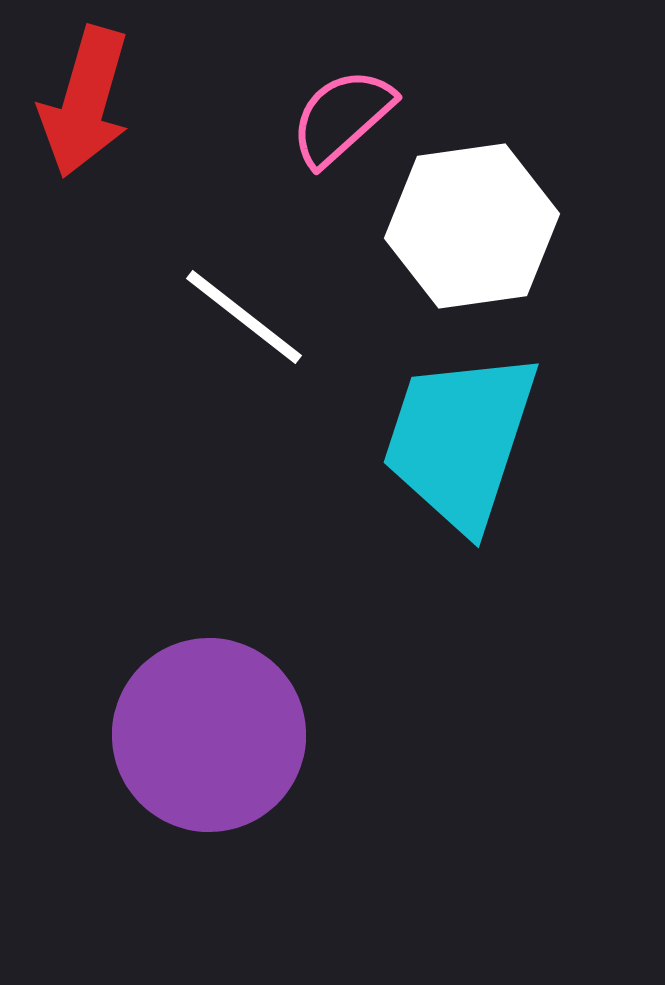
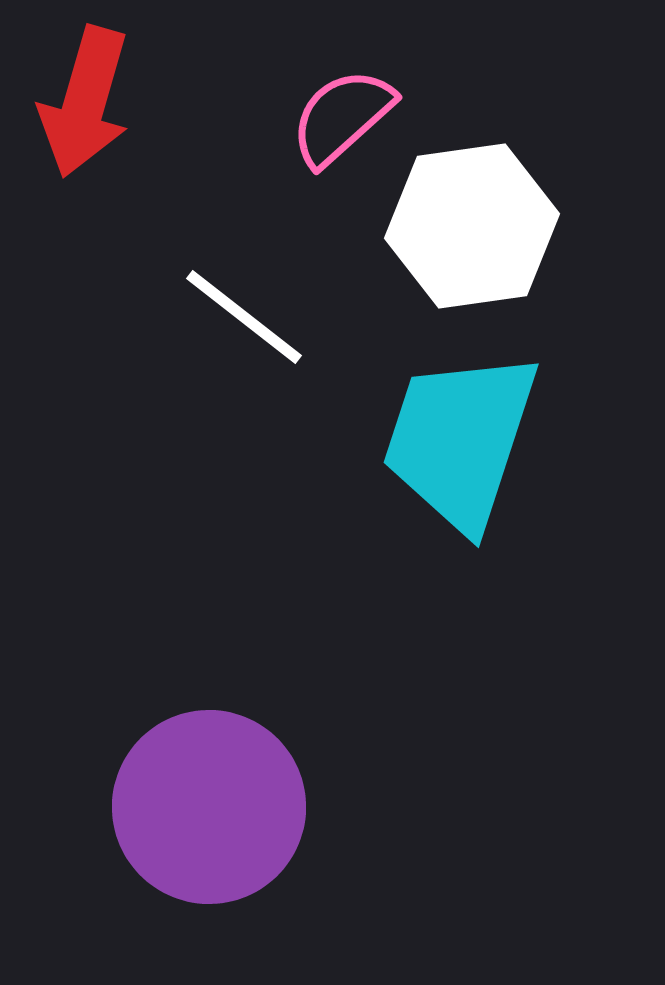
purple circle: moved 72 px down
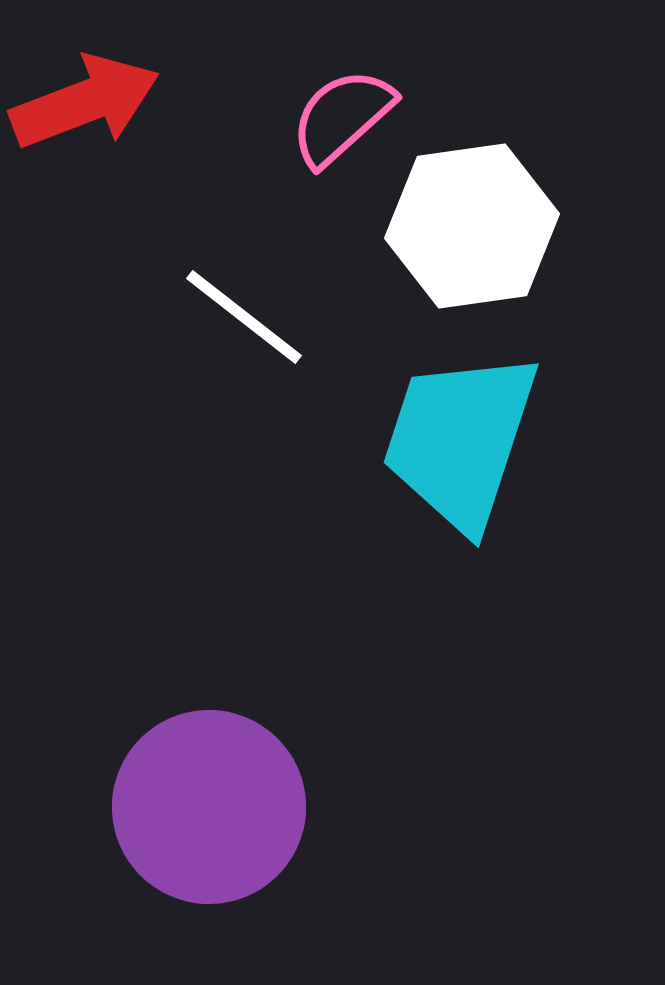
red arrow: rotated 127 degrees counterclockwise
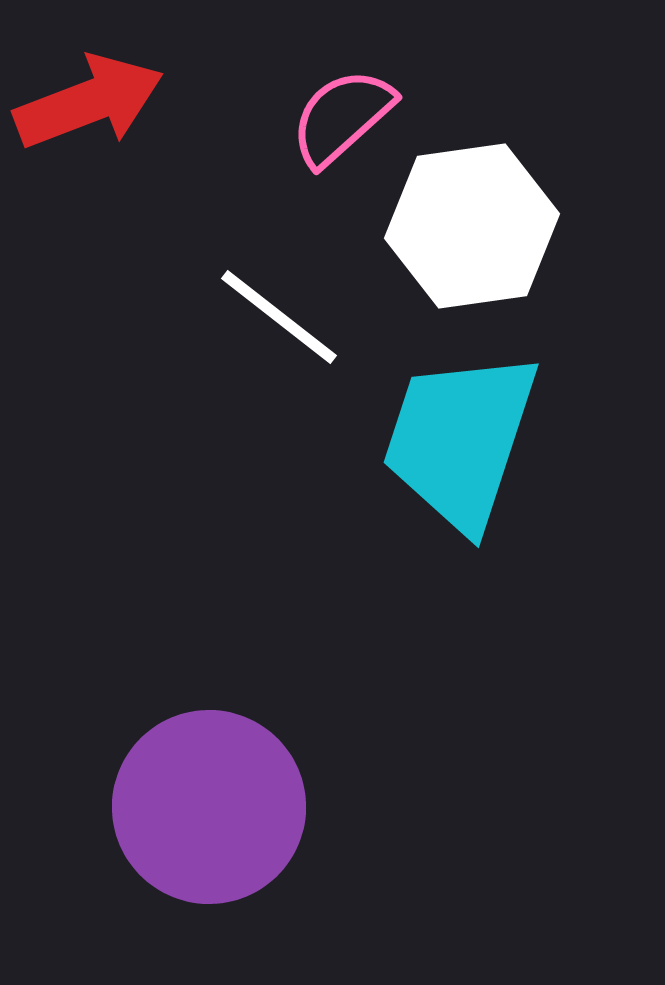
red arrow: moved 4 px right
white line: moved 35 px right
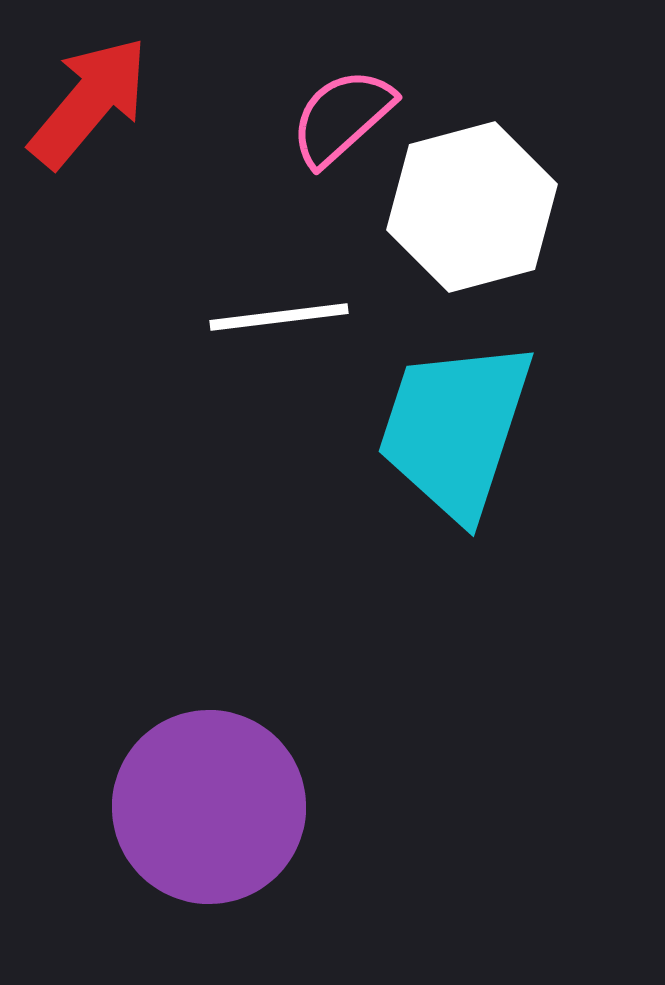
red arrow: rotated 29 degrees counterclockwise
white hexagon: moved 19 px up; rotated 7 degrees counterclockwise
white line: rotated 45 degrees counterclockwise
cyan trapezoid: moved 5 px left, 11 px up
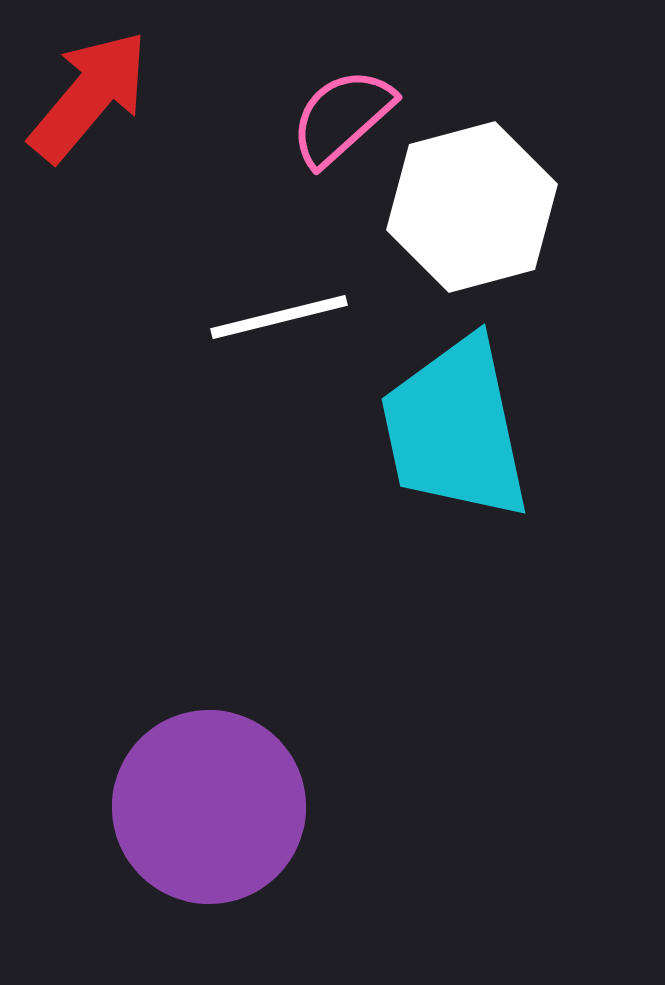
red arrow: moved 6 px up
white line: rotated 7 degrees counterclockwise
cyan trapezoid: rotated 30 degrees counterclockwise
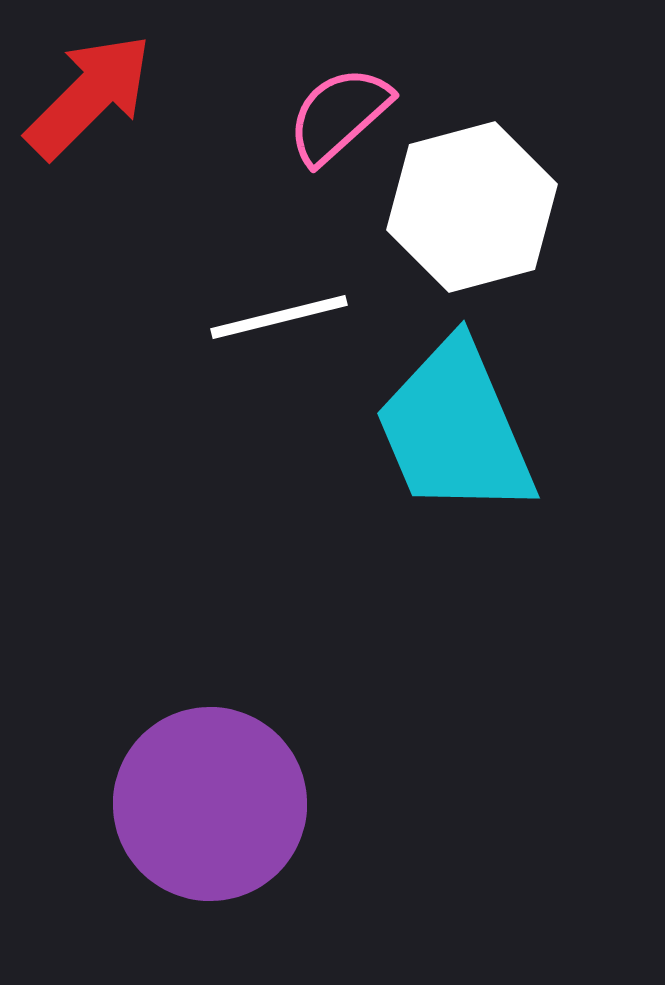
red arrow: rotated 5 degrees clockwise
pink semicircle: moved 3 px left, 2 px up
cyan trapezoid: rotated 11 degrees counterclockwise
purple circle: moved 1 px right, 3 px up
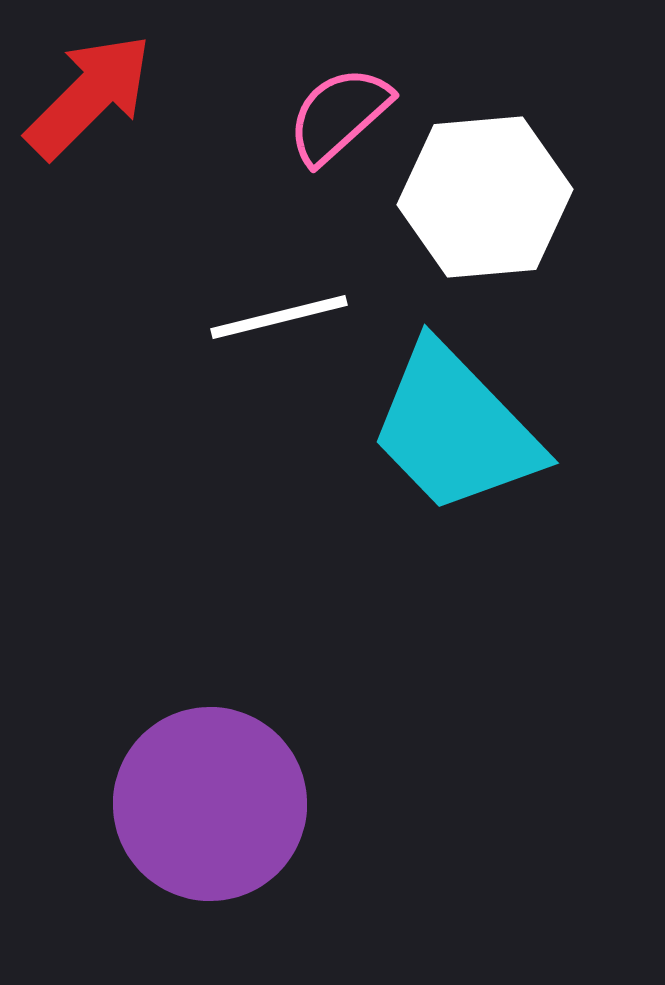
white hexagon: moved 13 px right, 10 px up; rotated 10 degrees clockwise
cyan trapezoid: rotated 21 degrees counterclockwise
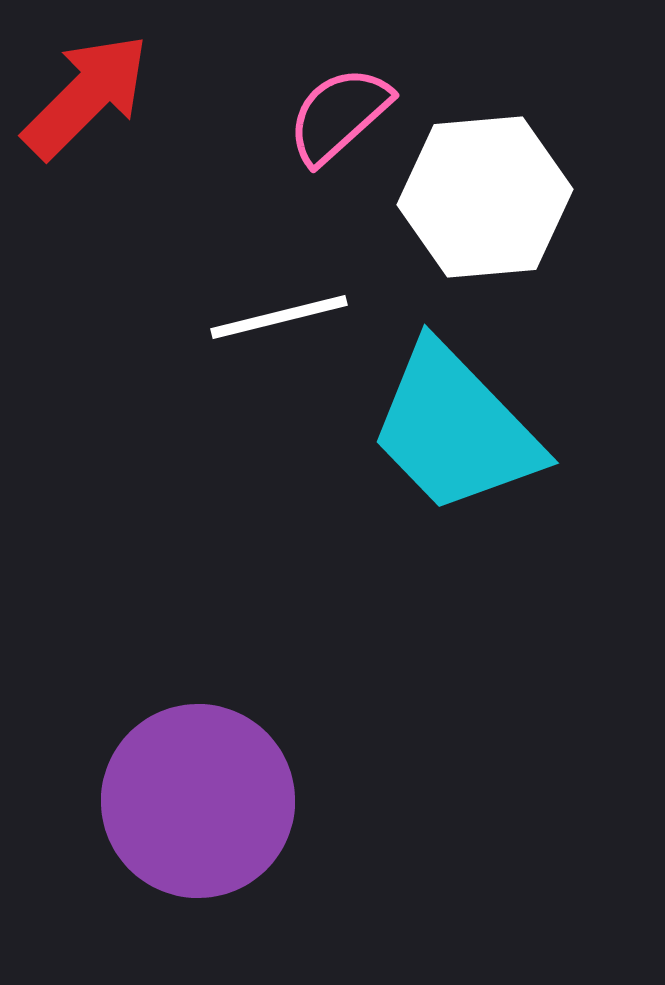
red arrow: moved 3 px left
purple circle: moved 12 px left, 3 px up
